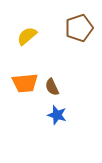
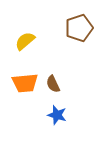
yellow semicircle: moved 2 px left, 5 px down
brown semicircle: moved 1 px right, 3 px up
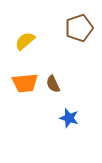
blue star: moved 12 px right, 3 px down
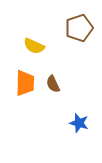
yellow semicircle: moved 9 px right, 5 px down; rotated 115 degrees counterclockwise
orange trapezoid: rotated 84 degrees counterclockwise
blue star: moved 10 px right, 5 px down
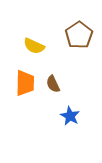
brown pentagon: moved 7 px down; rotated 16 degrees counterclockwise
blue star: moved 9 px left, 7 px up; rotated 12 degrees clockwise
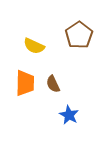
blue star: moved 1 px left, 1 px up
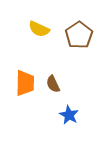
yellow semicircle: moved 5 px right, 17 px up
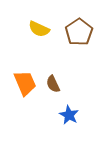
brown pentagon: moved 3 px up
orange trapezoid: rotated 24 degrees counterclockwise
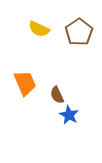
brown semicircle: moved 4 px right, 11 px down
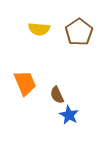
yellow semicircle: rotated 20 degrees counterclockwise
